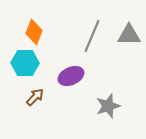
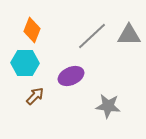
orange diamond: moved 2 px left, 2 px up
gray line: rotated 24 degrees clockwise
brown arrow: moved 1 px up
gray star: rotated 25 degrees clockwise
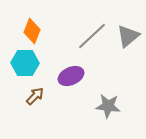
orange diamond: moved 1 px down
gray triangle: moved 1 px left, 1 px down; rotated 40 degrees counterclockwise
